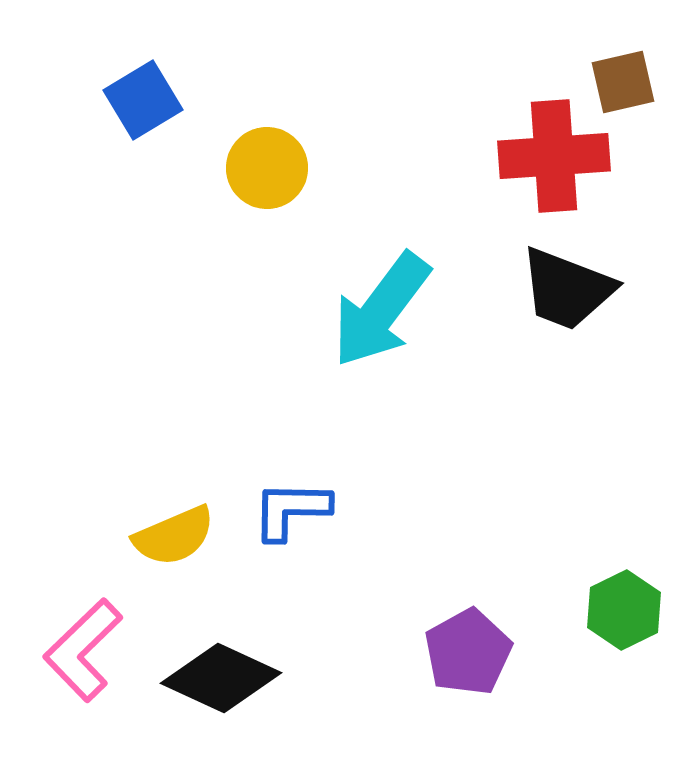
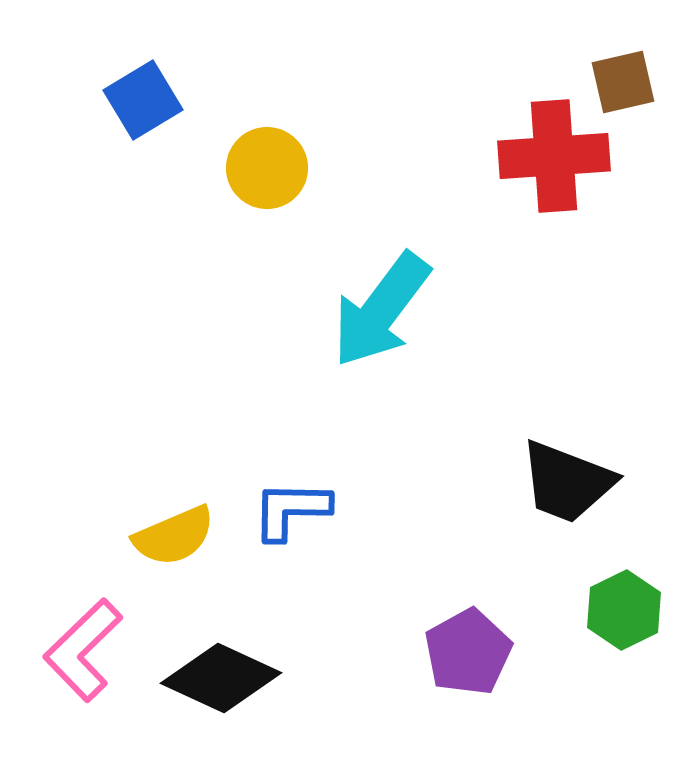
black trapezoid: moved 193 px down
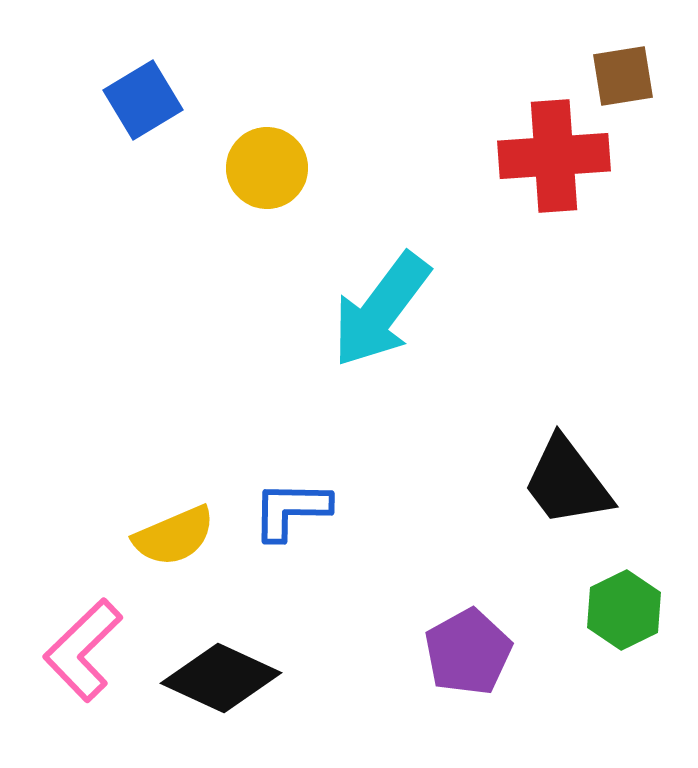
brown square: moved 6 px up; rotated 4 degrees clockwise
black trapezoid: rotated 32 degrees clockwise
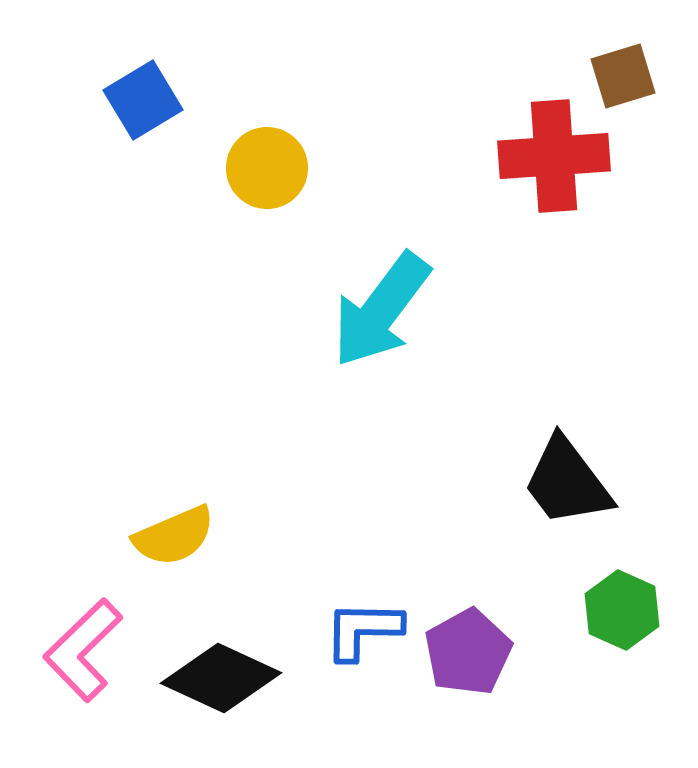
brown square: rotated 8 degrees counterclockwise
blue L-shape: moved 72 px right, 120 px down
green hexagon: moved 2 px left; rotated 10 degrees counterclockwise
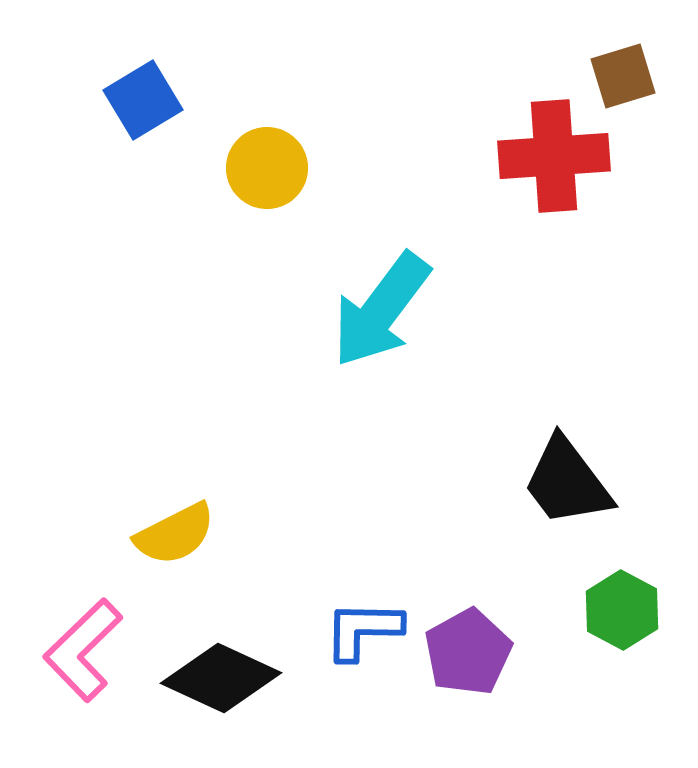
yellow semicircle: moved 1 px right, 2 px up; rotated 4 degrees counterclockwise
green hexagon: rotated 4 degrees clockwise
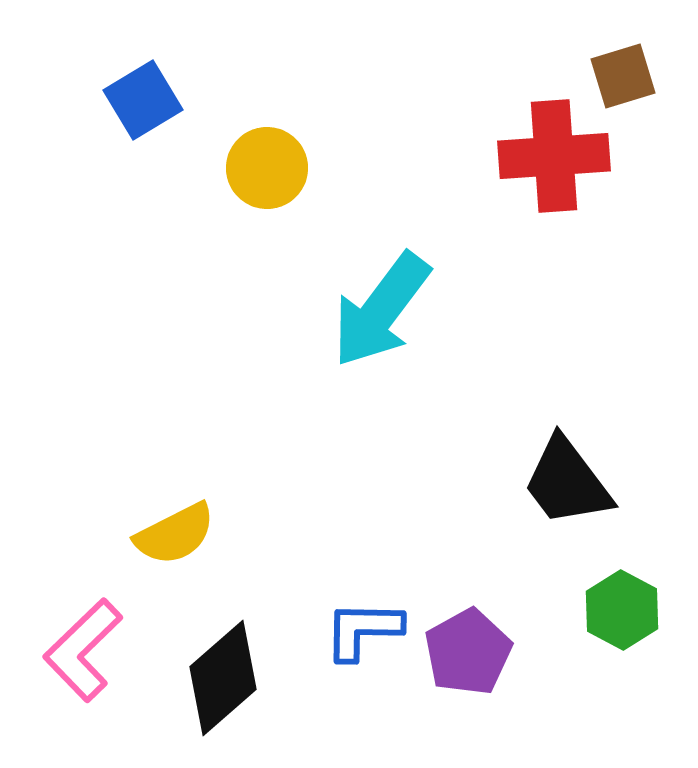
black diamond: moved 2 px right; rotated 66 degrees counterclockwise
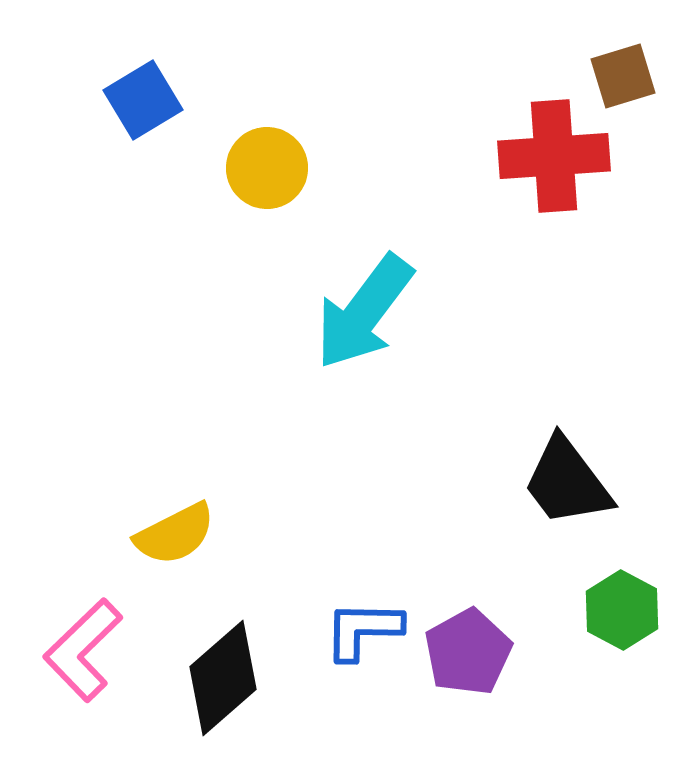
cyan arrow: moved 17 px left, 2 px down
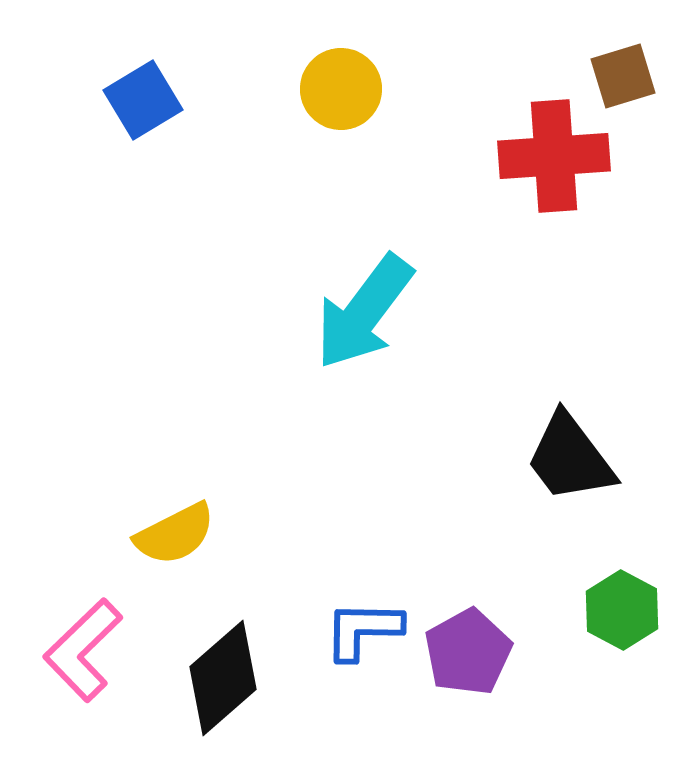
yellow circle: moved 74 px right, 79 px up
black trapezoid: moved 3 px right, 24 px up
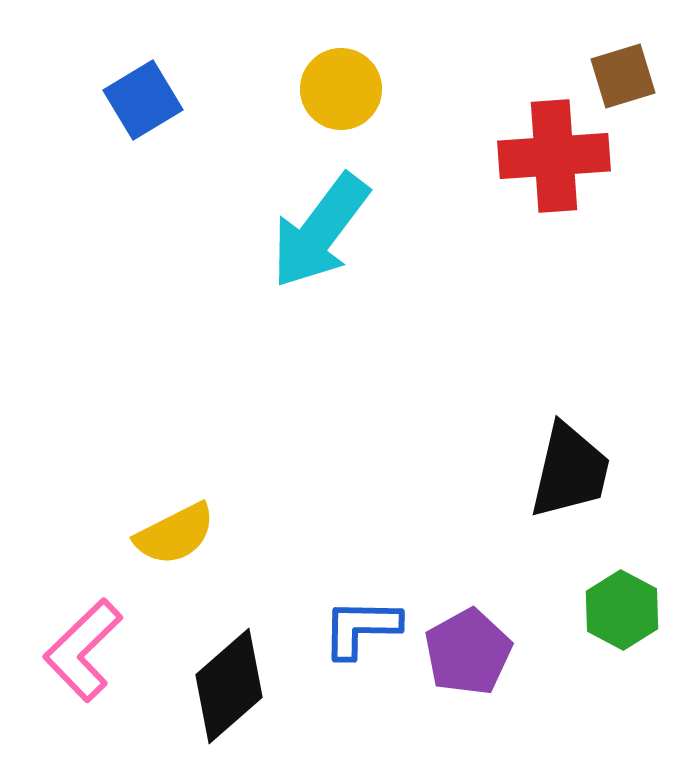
cyan arrow: moved 44 px left, 81 px up
black trapezoid: moved 13 px down; rotated 130 degrees counterclockwise
blue L-shape: moved 2 px left, 2 px up
black diamond: moved 6 px right, 8 px down
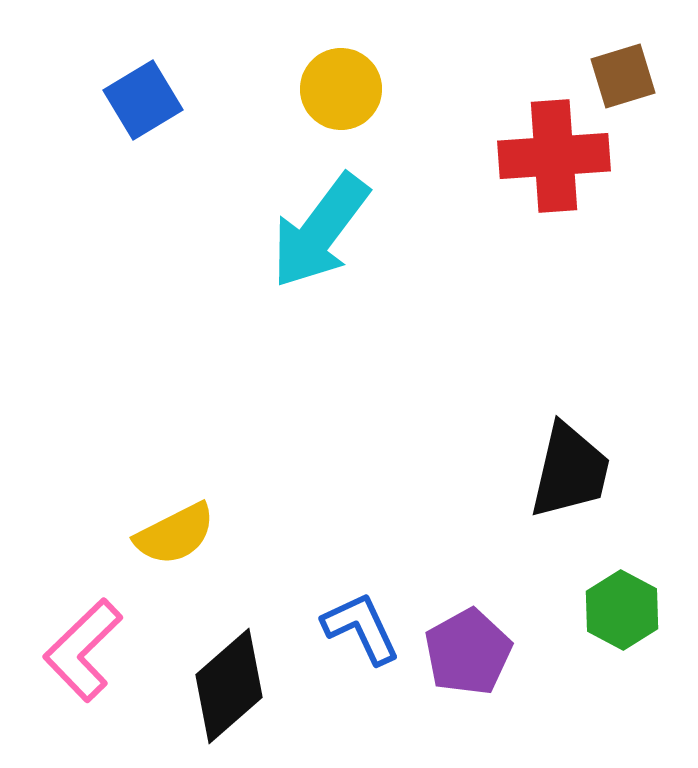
blue L-shape: rotated 64 degrees clockwise
